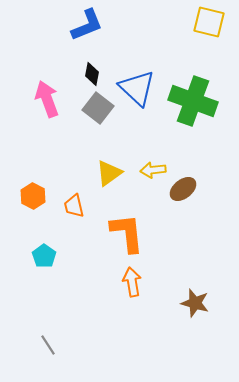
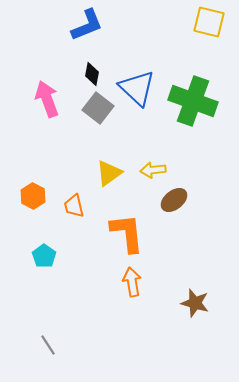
brown ellipse: moved 9 px left, 11 px down
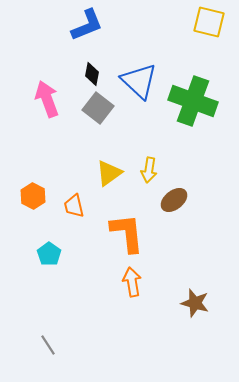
blue triangle: moved 2 px right, 7 px up
yellow arrow: moved 4 px left; rotated 75 degrees counterclockwise
cyan pentagon: moved 5 px right, 2 px up
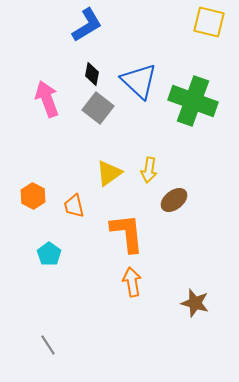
blue L-shape: rotated 9 degrees counterclockwise
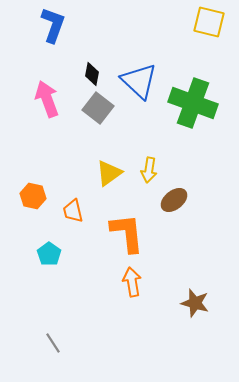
blue L-shape: moved 34 px left; rotated 39 degrees counterclockwise
green cross: moved 2 px down
orange hexagon: rotated 15 degrees counterclockwise
orange trapezoid: moved 1 px left, 5 px down
gray line: moved 5 px right, 2 px up
